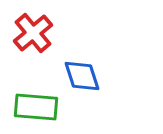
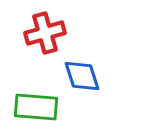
red cross: moved 12 px right; rotated 24 degrees clockwise
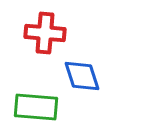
red cross: rotated 21 degrees clockwise
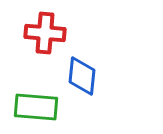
blue diamond: rotated 24 degrees clockwise
